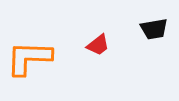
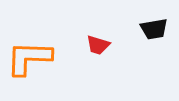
red trapezoid: rotated 55 degrees clockwise
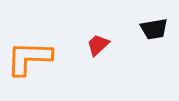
red trapezoid: rotated 120 degrees clockwise
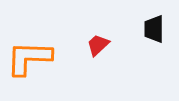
black trapezoid: rotated 100 degrees clockwise
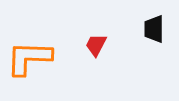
red trapezoid: moved 2 px left; rotated 20 degrees counterclockwise
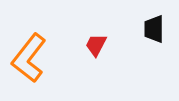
orange L-shape: rotated 54 degrees counterclockwise
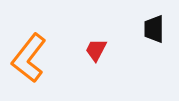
red trapezoid: moved 5 px down
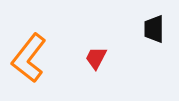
red trapezoid: moved 8 px down
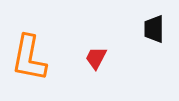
orange L-shape: rotated 27 degrees counterclockwise
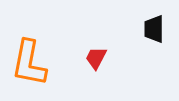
orange L-shape: moved 5 px down
